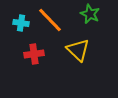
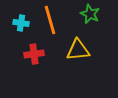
orange line: rotated 28 degrees clockwise
yellow triangle: rotated 50 degrees counterclockwise
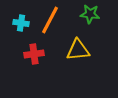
green star: rotated 18 degrees counterclockwise
orange line: rotated 44 degrees clockwise
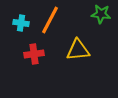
green star: moved 11 px right
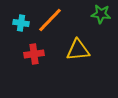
orange line: rotated 16 degrees clockwise
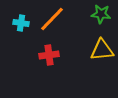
orange line: moved 2 px right, 1 px up
yellow triangle: moved 24 px right
red cross: moved 15 px right, 1 px down
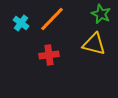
green star: rotated 18 degrees clockwise
cyan cross: rotated 28 degrees clockwise
yellow triangle: moved 8 px left, 6 px up; rotated 20 degrees clockwise
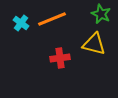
orange line: rotated 24 degrees clockwise
red cross: moved 11 px right, 3 px down
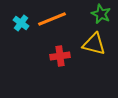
red cross: moved 2 px up
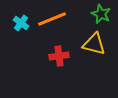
red cross: moved 1 px left
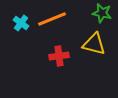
green star: moved 1 px right, 1 px up; rotated 12 degrees counterclockwise
